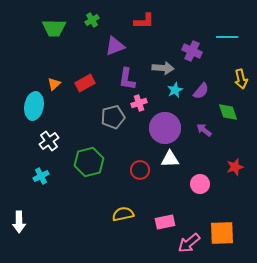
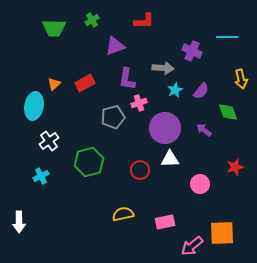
pink arrow: moved 3 px right, 3 px down
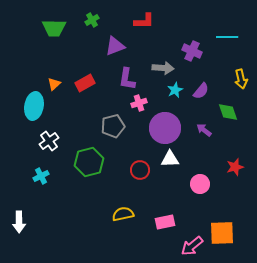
gray pentagon: moved 9 px down
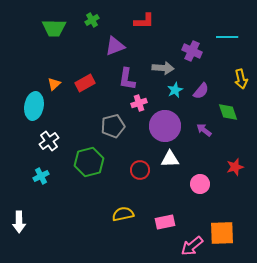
purple circle: moved 2 px up
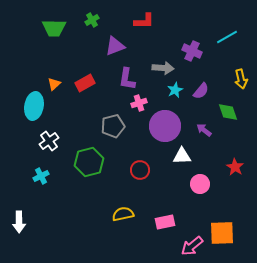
cyan line: rotated 30 degrees counterclockwise
white triangle: moved 12 px right, 3 px up
red star: rotated 24 degrees counterclockwise
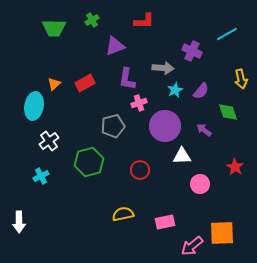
cyan line: moved 3 px up
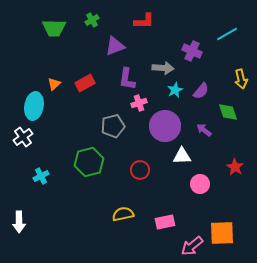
white cross: moved 26 px left, 4 px up
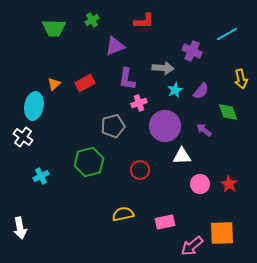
white cross: rotated 18 degrees counterclockwise
red star: moved 6 px left, 17 px down
white arrow: moved 1 px right, 6 px down; rotated 10 degrees counterclockwise
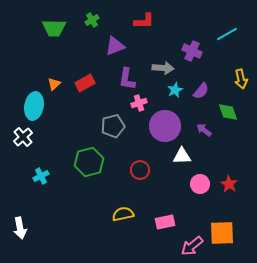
white cross: rotated 12 degrees clockwise
